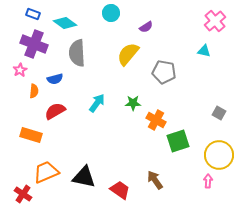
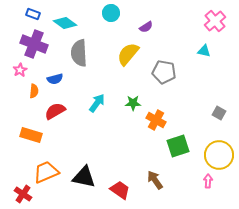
gray semicircle: moved 2 px right
green square: moved 5 px down
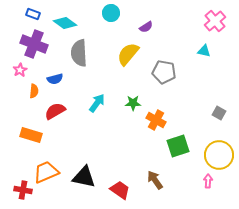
red cross: moved 4 px up; rotated 24 degrees counterclockwise
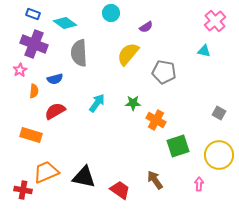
pink arrow: moved 9 px left, 3 px down
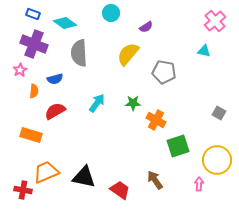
yellow circle: moved 2 px left, 5 px down
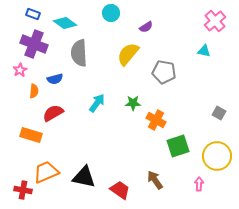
red semicircle: moved 2 px left, 2 px down
yellow circle: moved 4 px up
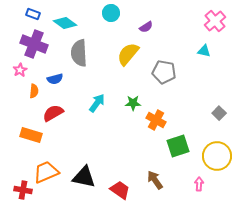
gray square: rotated 16 degrees clockwise
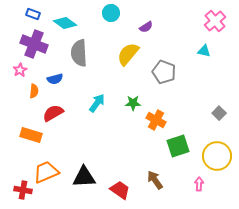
gray pentagon: rotated 10 degrees clockwise
black triangle: rotated 15 degrees counterclockwise
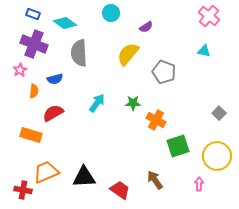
pink cross: moved 6 px left, 5 px up; rotated 10 degrees counterclockwise
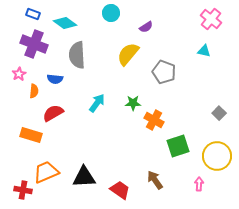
pink cross: moved 2 px right, 3 px down
gray semicircle: moved 2 px left, 2 px down
pink star: moved 1 px left, 4 px down
blue semicircle: rotated 21 degrees clockwise
orange cross: moved 2 px left
